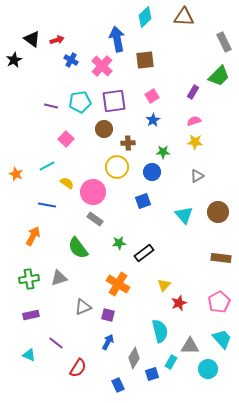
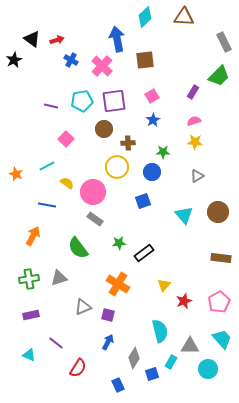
cyan pentagon at (80, 102): moved 2 px right, 1 px up
red star at (179, 303): moved 5 px right, 2 px up
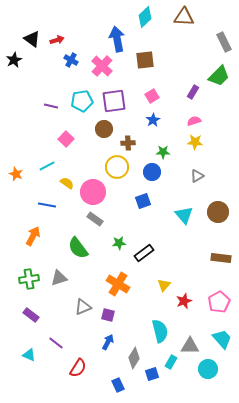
purple rectangle at (31, 315): rotated 49 degrees clockwise
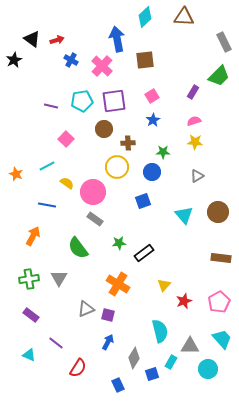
gray triangle at (59, 278): rotated 42 degrees counterclockwise
gray triangle at (83, 307): moved 3 px right, 2 px down
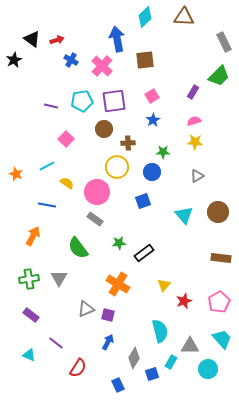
pink circle at (93, 192): moved 4 px right
